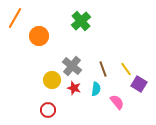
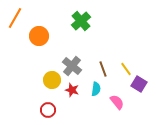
red star: moved 2 px left, 2 px down
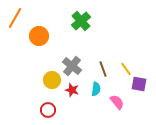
purple square: rotated 21 degrees counterclockwise
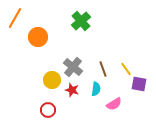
orange circle: moved 1 px left, 1 px down
gray cross: moved 1 px right, 1 px down
pink semicircle: moved 3 px left, 2 px down; rotated 98 degrees clockwise
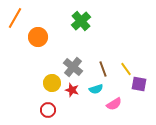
yellow circle: moved 3 px down
cyan semicircle: rotated 64 degrees clockwise
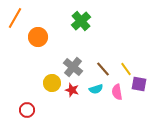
brown line: rotated 21 degrees counterclockwise
pink semicircle: moved 3 px right, 12 px up; rotated 112 degrees clockwise
red circle: moved 21 px left
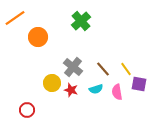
orange line: rotated 25 degrees clockwise
red star: moved 1 px left
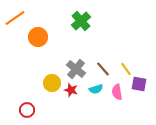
gray cross: moved 3 px right, 2 px down
